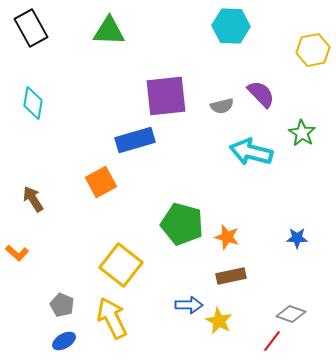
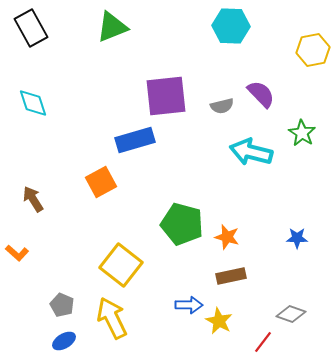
green triangle: moved 3 px right, 4 px up; rotated 24 degrees counterclockwise
cyan diamond: rotated 28 degrees counterclockwise
red line: moved 9 px left, 1 px down
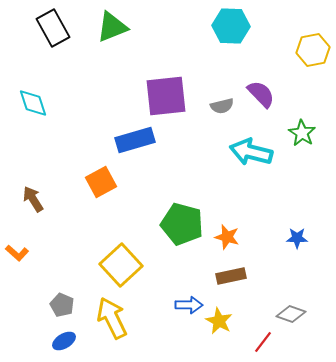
black rectangle: moved 22 px right
yellow square: rotated 9 degrees clockwise
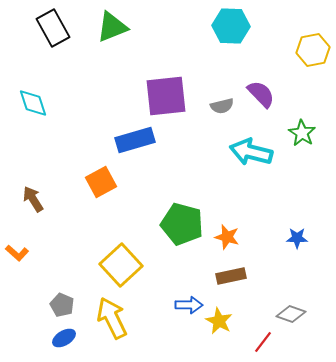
blue ellipse: moved 3 px up
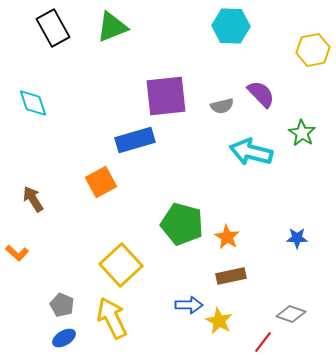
orange star: rotated 15 degrees clockwise
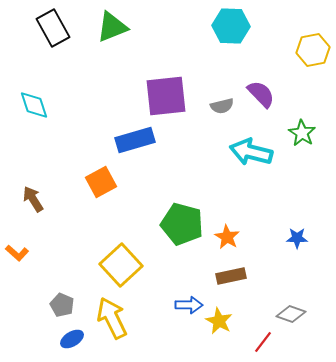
cyan diamond: moved 1 px right, 2 px down
blue ellipse: moved 8 px right, 1 px down
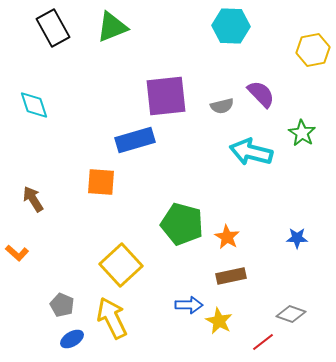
orange square: rotated 32 degrees clockwise
red line: rotated 15 degrees clockwise
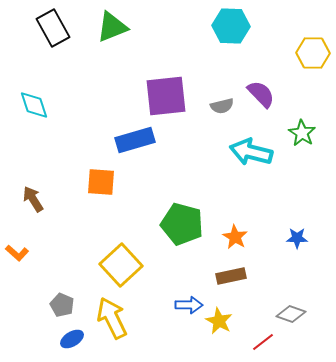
yellow hexagon: moved 3 px down; rotated 12 degrees clockwise
orange star: moved 8 px right
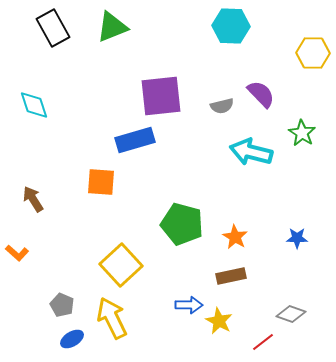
purple square: moved 5 px left
